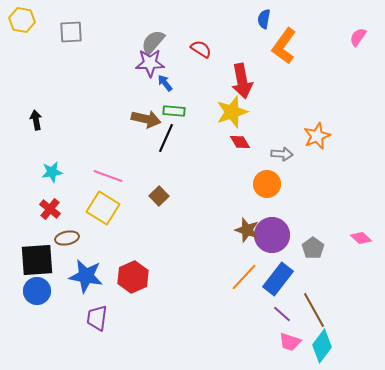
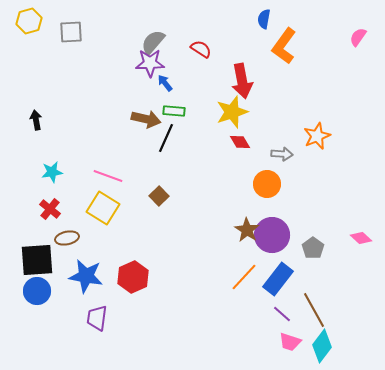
yellow hexagon: moved 7 px right, 1 px down; rotated 25 degrees counterclockwise
brown star: rotated 15 degrees clockwise
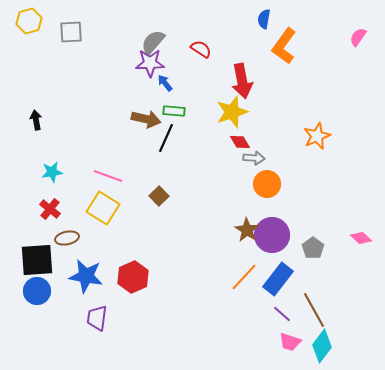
gray arrow: moved 28 px left, 4 px down
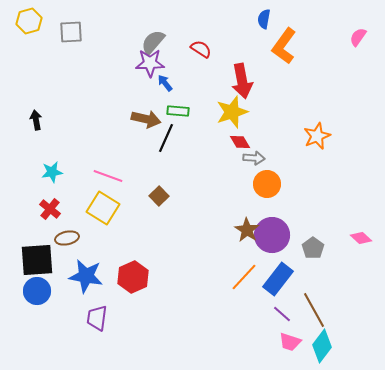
green rectangle: moved 4 px right
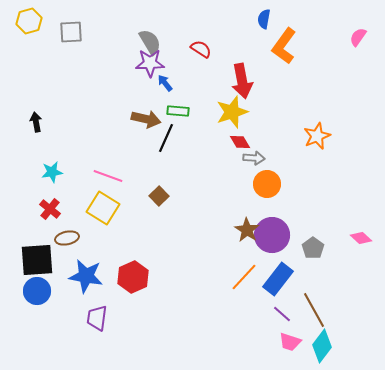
gray semicircle: moved 3 px left; rotated 108 degrees clockwise
black arrow: moved 2 px down
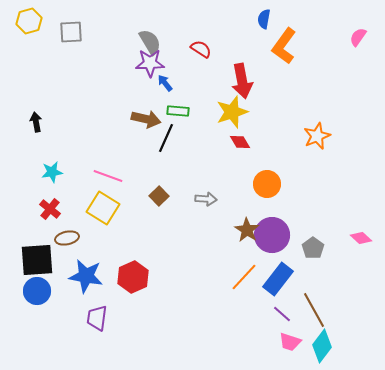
gray arrow: moved 48 px left, 41 px down
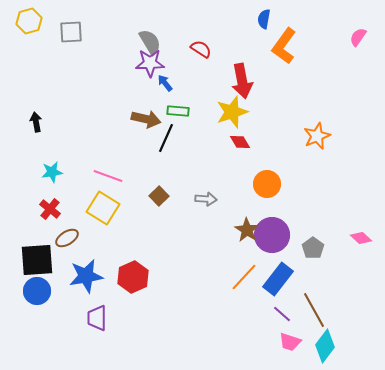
brown ellipse: rotated 20 degrees counterclockwise
blue star: rotated 20 degrees counterclockwise
purple trapezoid: rotated 8 degrees counterclockwise
cyan diamond: moved 3 px right
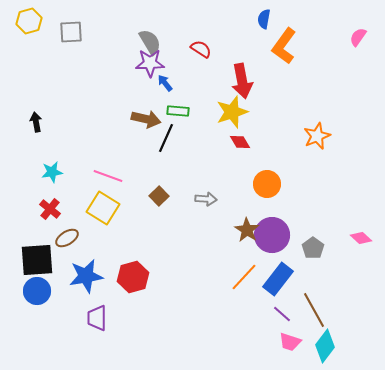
red hexagon: rotated 8 degrees clockwise
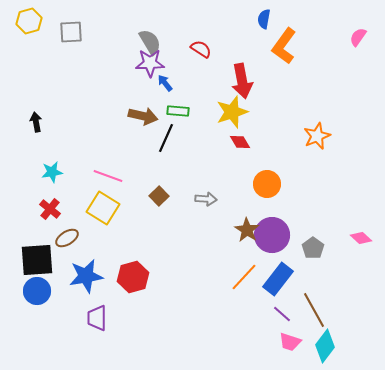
brown arrow: moved 3 px left, 3 px up
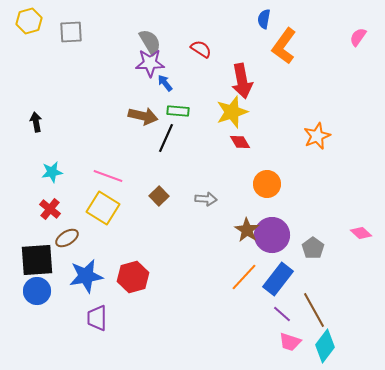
pink diamond: moved 5 px up
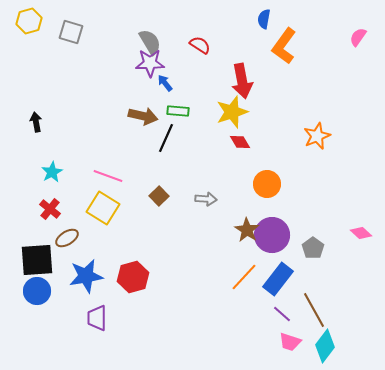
gray square: rotated 20 degrees clockwise
red semicircle: moved 1 px left, 4 px up
cyan star: rotated 20 degrees counterclockwise
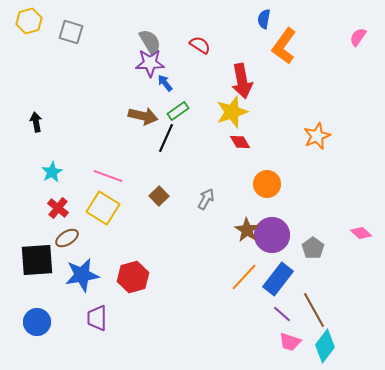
green rectangle: rotated 40 degrees counterclockwise
gray arrow: rotated 65 degrees counterclockwise
red cross: moved 8 px right, 1 px up
blue star: moved 4 px left, 1 px up
blue circle: moved 31 px down
